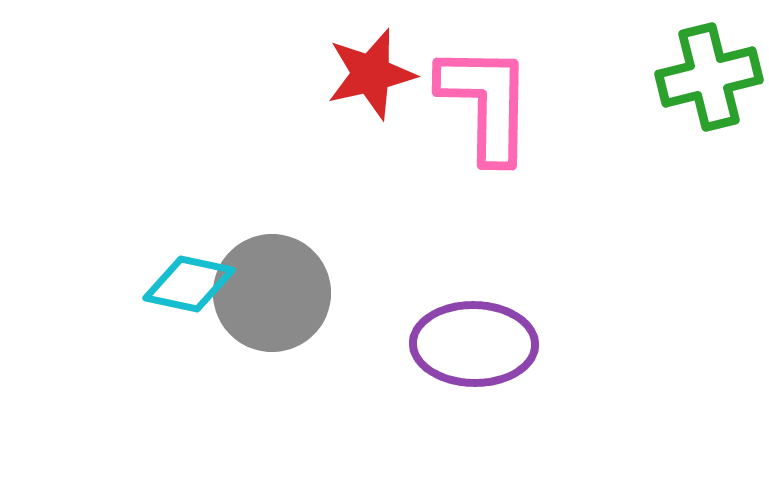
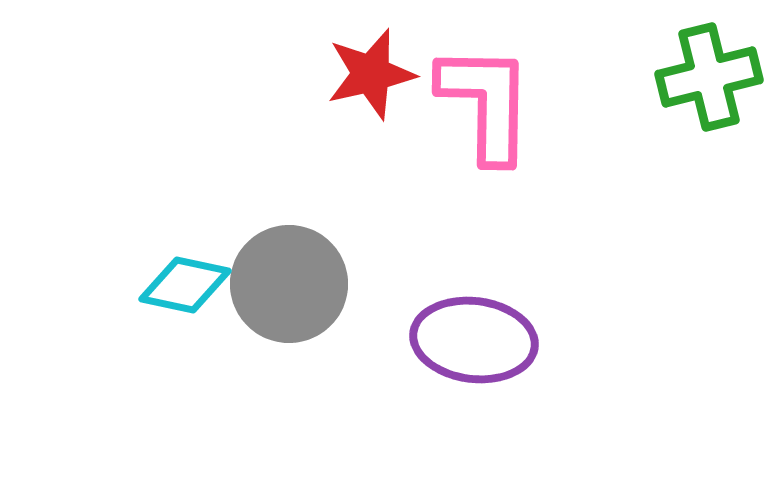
cyan diamond: moved 4 px left, 1 px down
gray circle: moved 17 px right, 9 px up
purple ellipse: moved 4 px up; rotated 6 degrees clockwise
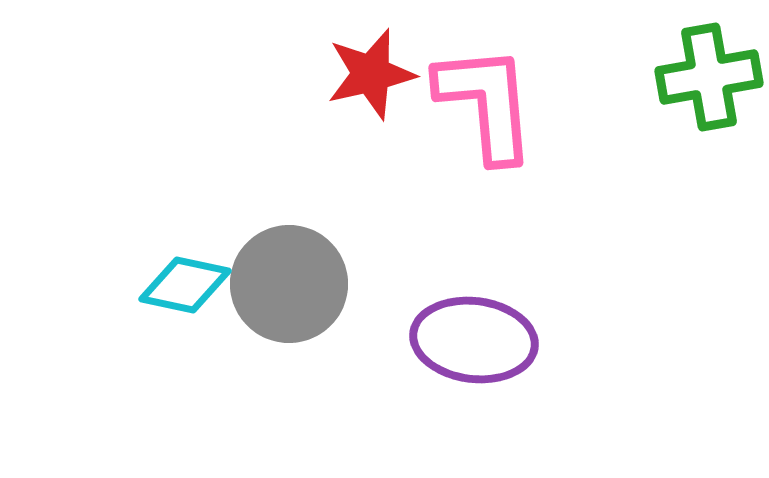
green cross: rotated 4 degrees clockwise
pink L-shape: rotated 6 degrees counterclockwise
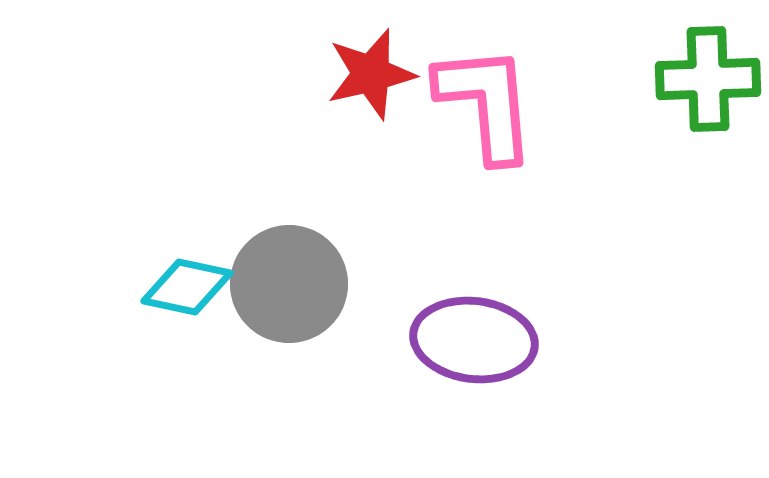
green cross: moved 1 px left, 2 px down; rotated 8 degrees clockwise
cyan diamond: moved 2 px right, 2 px down
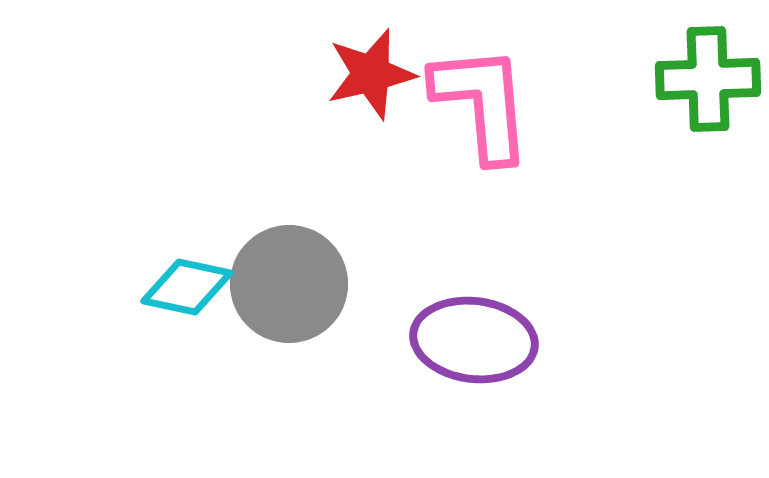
pink L-shape: moved 4 px left
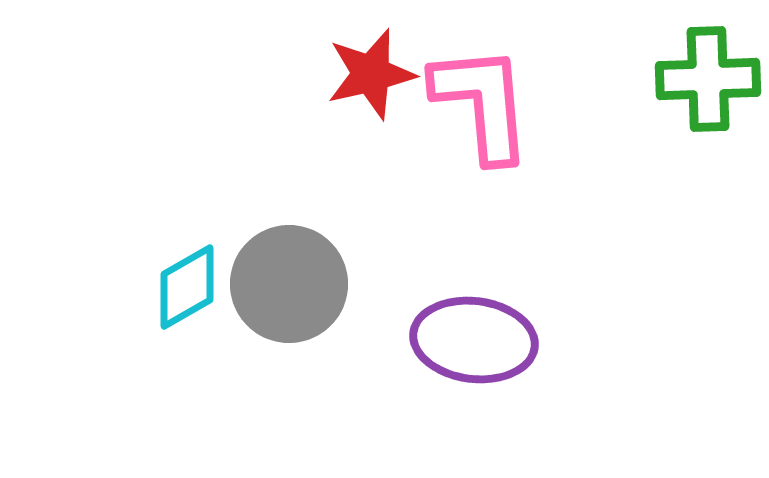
cyan diamond: rotated 42 degrees counterclockwise
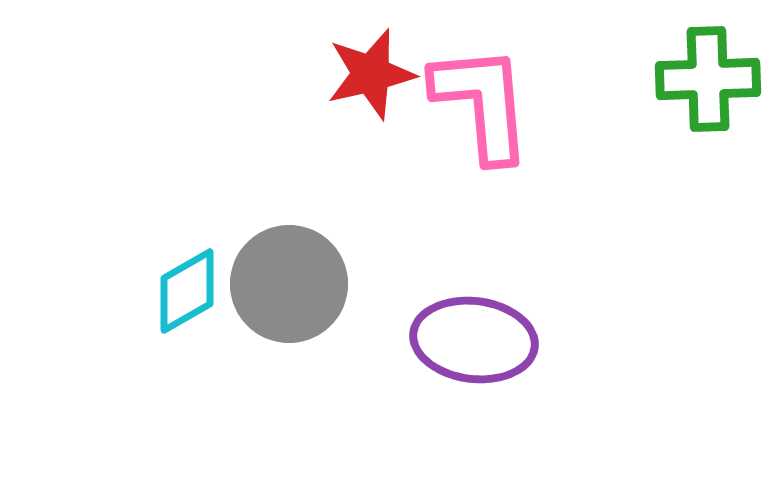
cyan diamond: moved 4 px down
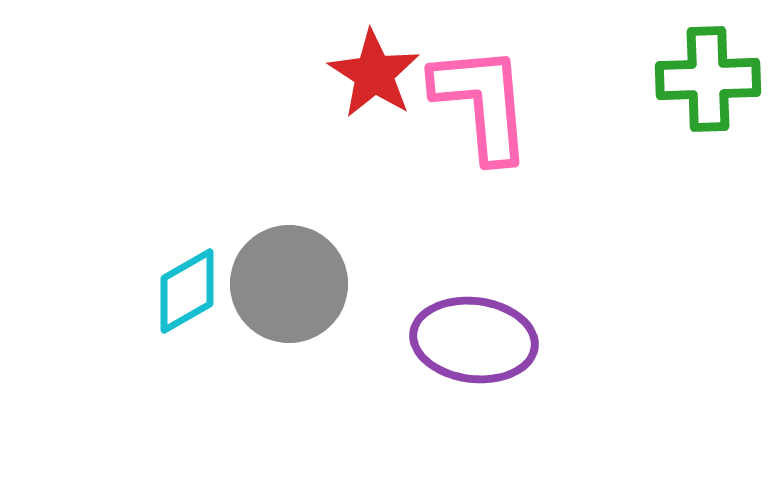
red star: moved 3 px right; rotated 26 degrees counterclockwise
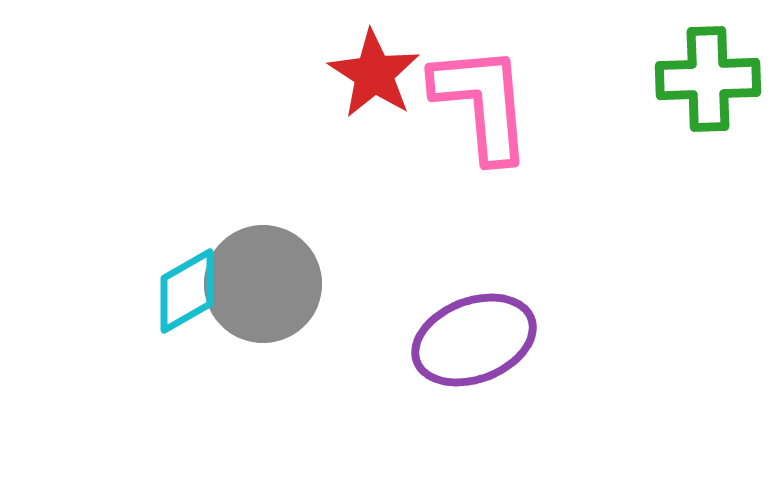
gray circle: moved 26 px left
purple ellipse: rotated 28 degrees counterclockwise
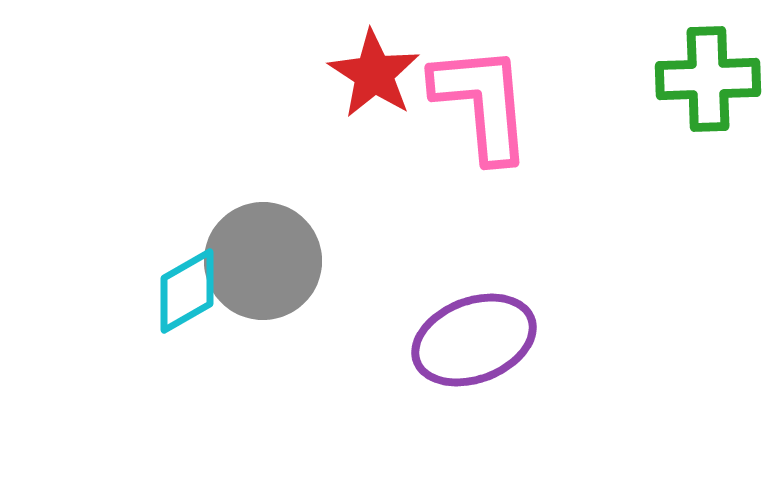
gray circle: moved 23 px up
